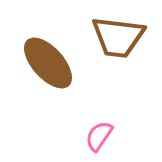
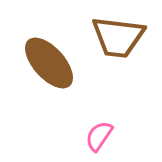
brown ellipse: moved 1 px right
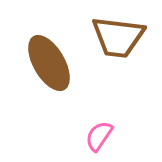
brown ellipse: rotated 12 degrees clockwise
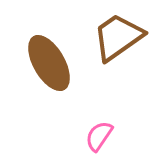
brown trapezoid: rotated 138 degrees clockwise
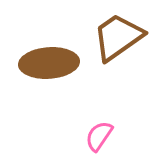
brown ellipse: rotated 64 degrees counterclockwise
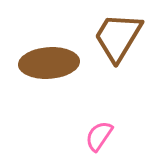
brown trapezoid: rotated 24 degrees counterclockwise
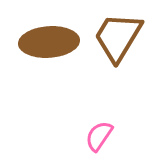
brown ellipse: moved 21 px up
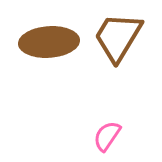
pink semicircle: moved 8 px right
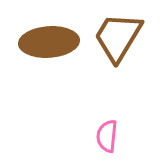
pink semicircle: rotated 28 degrees counterclockwise
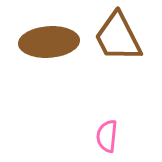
brown trapezoid: rotated 58 degrees counterclockwise
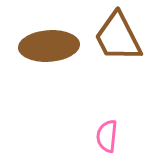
brown ellipse: moved 4 px down
